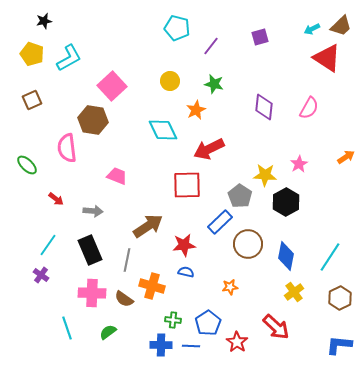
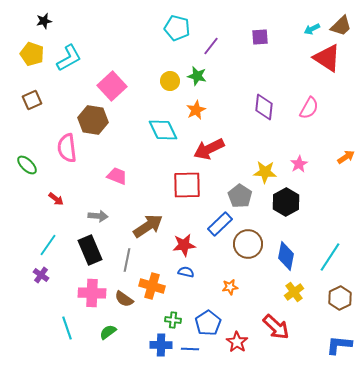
purple square at (260, 37): rotated 12 degrees clockwise
green star at (214, 84): moved 17 px left, 8 px up
yellow star at (265, 175): moved 3 px up
gray arrow at (93, 211): moved 5 px right, 5 px down
blue rectangle at (220, 222): moved 2 px down
blue line at (191, 346): moved 1 px left, 3 px down
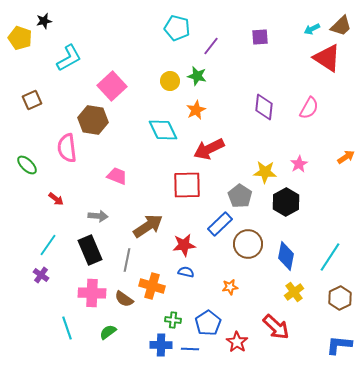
yellow pentagon at (32, 54): moved 12 px left, 16 px up
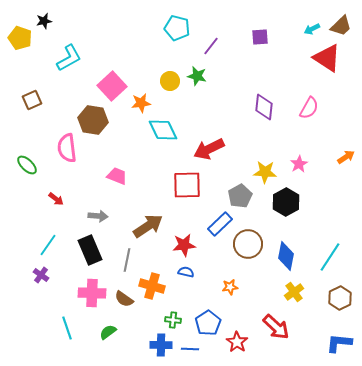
orange star at (196, 110): moved 55 px left, 7 px up; rotated 18 degrees clockwise
gray pentagon at (240, 196): rotated 10 degrees clockwise
blue L-shape at (339, 345): moved 2 px up
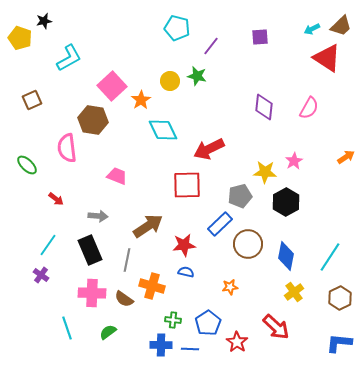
orange star at (141, 103): moved 3 px up; rotated 24 degrees counterclockwise
pink star at (299, 164): moved 5 px left, 3 px up
gray pentagon at (240, 196): rotated 15 degrees clockwise
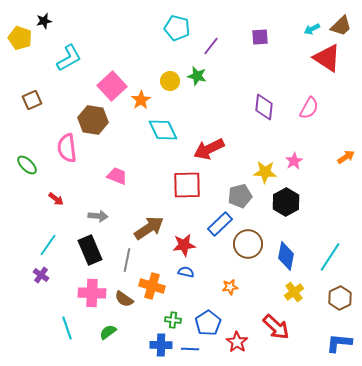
brown arrow at (148, 226): moved 1 px right, 2 px down
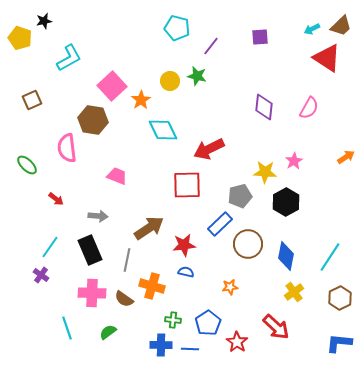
cyan line at (48, 245): moved 2 px right, 2 px down
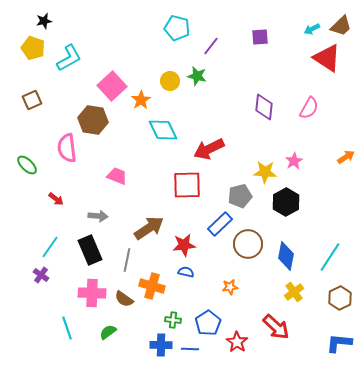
yellow pentagon at (20, 38): moved 13 px right, 10 px down
